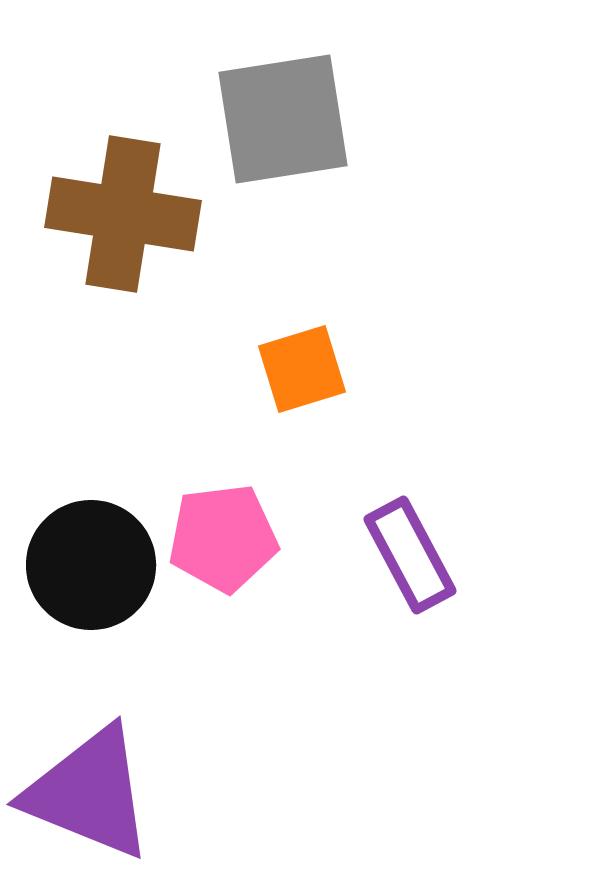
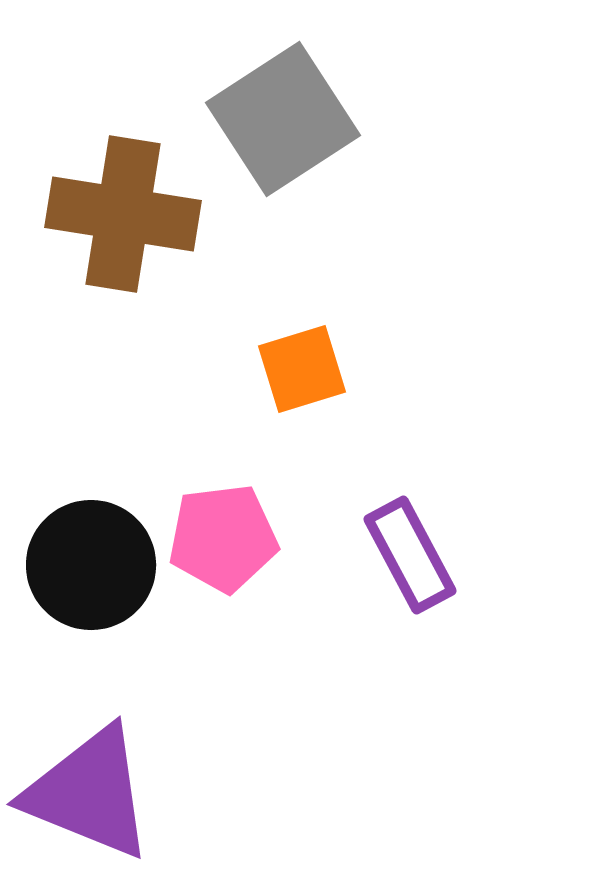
gray square: rotated 24 degrees counterclockwise
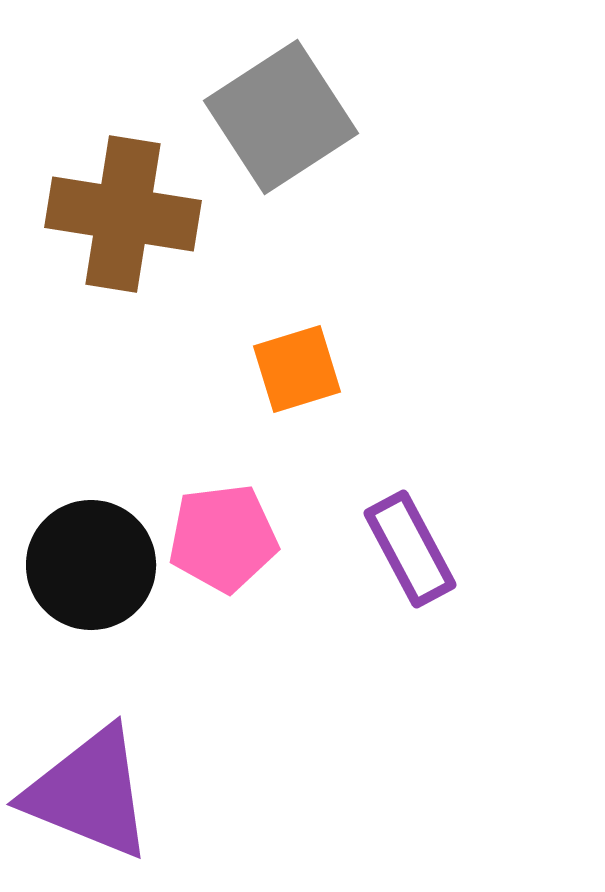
gray square: moved 2 px left, 2 px up
orange square: moved 5 px left
purple rectangle: moved 6 px up
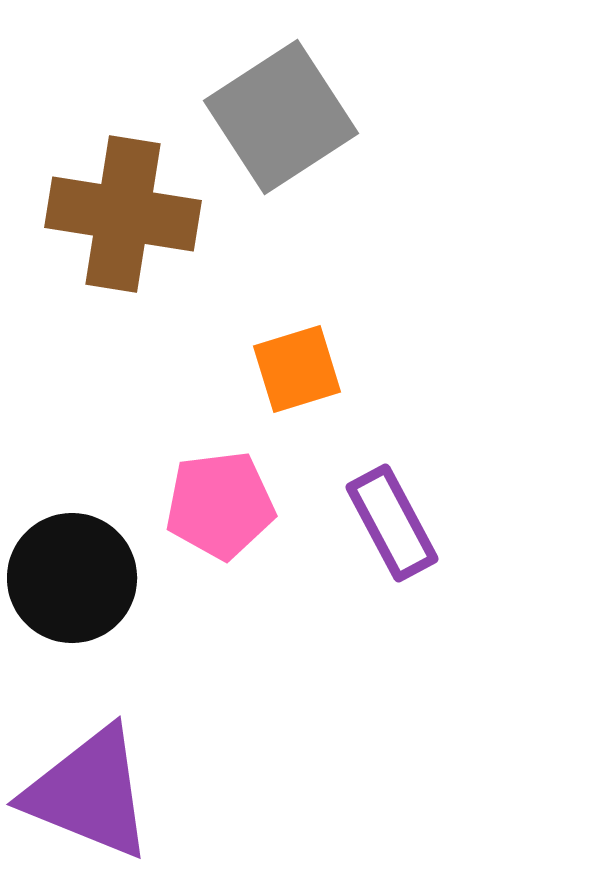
pink pentagon: moved 3 px left, 33 px up
purple rectangle: moved 18 px left, 26 px up
black circle: moved 19 px left, 13 px down
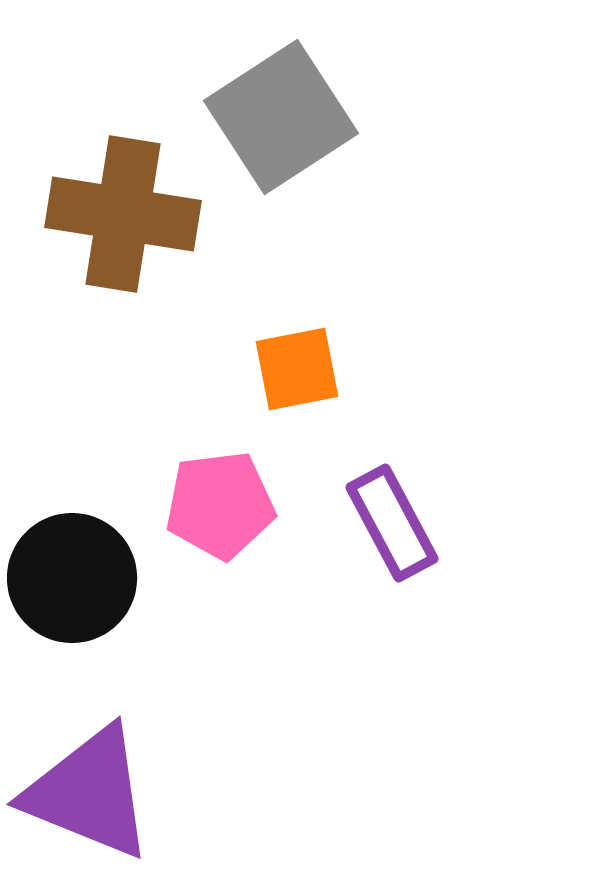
orange square: rotated 6 degrees clockwise
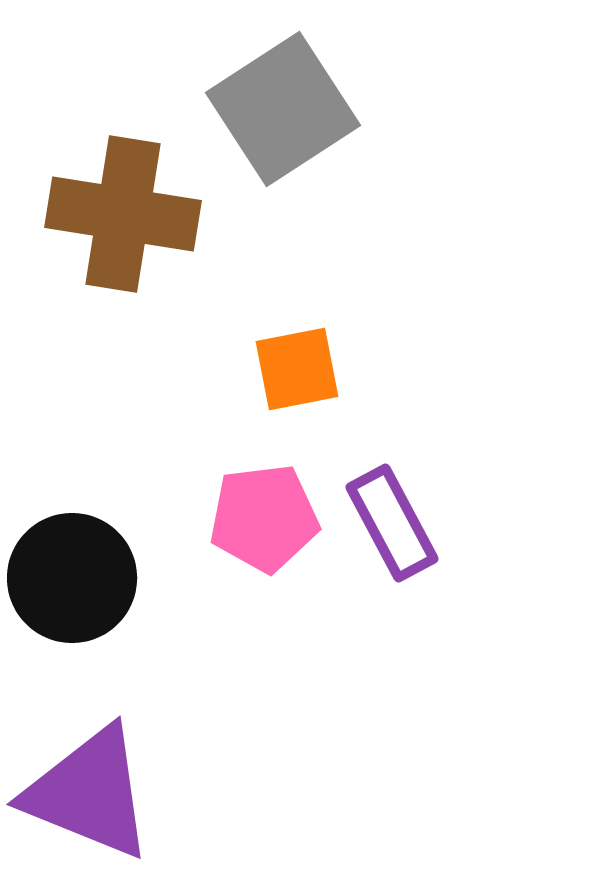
gray square: moved 2 px right, 8 px up
pink pentagon: moved 44 px right, 13 px down
